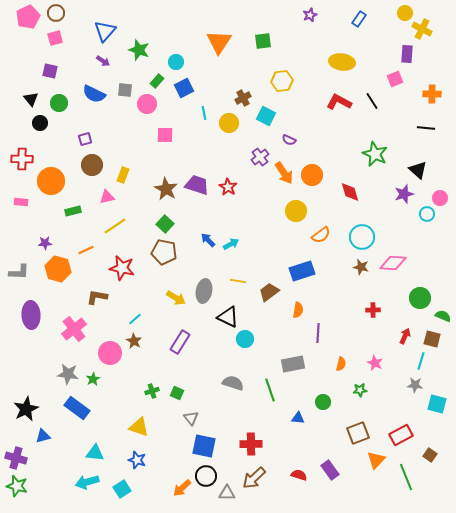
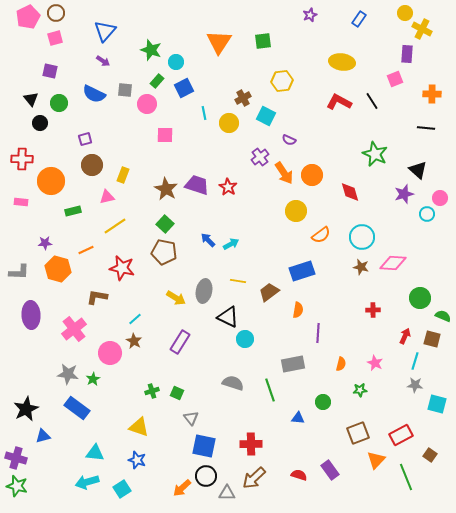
green star at (139, 50): moved 12 px right
cyan line at (421, 361): moved 6 px left
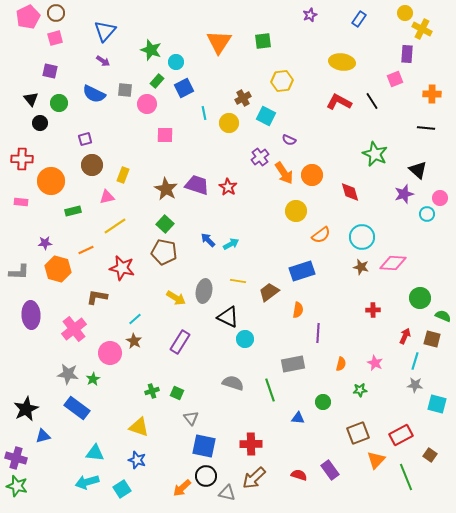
gray triangle at (227, 493): rotated 12 degrees clockwise
